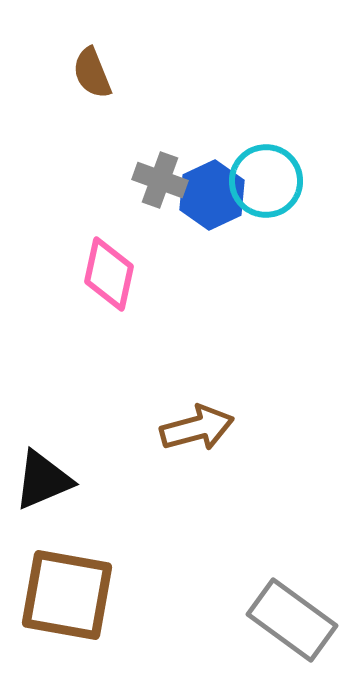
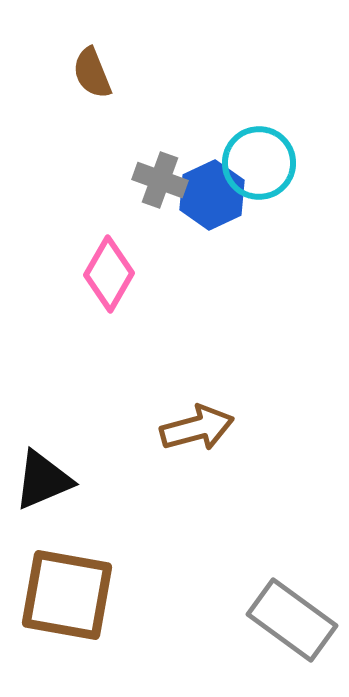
cyan circle: moved 7 px left, 18 px up
pink diamond: rotated 18 degrees clockwise
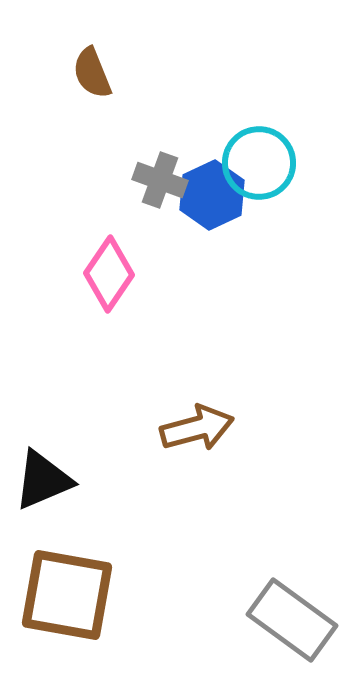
pink diamond: rotated 4 degrees clockwise
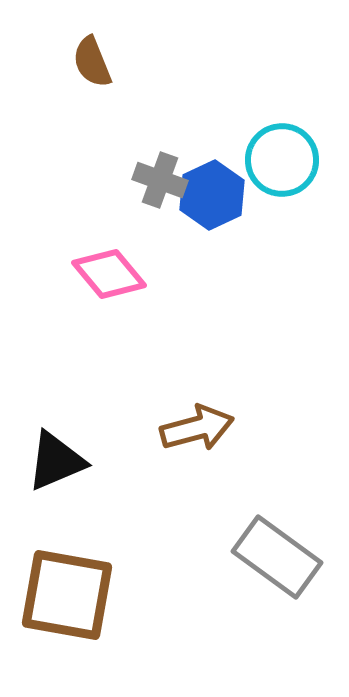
brown semicircle: moved 11 px up
cyan circle: moved 23 px right, 3 px up
pink diamond: rotated 74 degrees counterclockwise
black triangle: moved 13 px right, 19 px up
gray rectangle: moved 15 px left, 63 px up
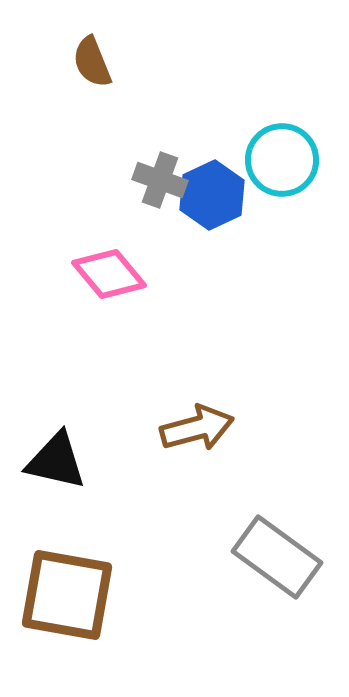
black triangle: rotated 36 degrees clockwise
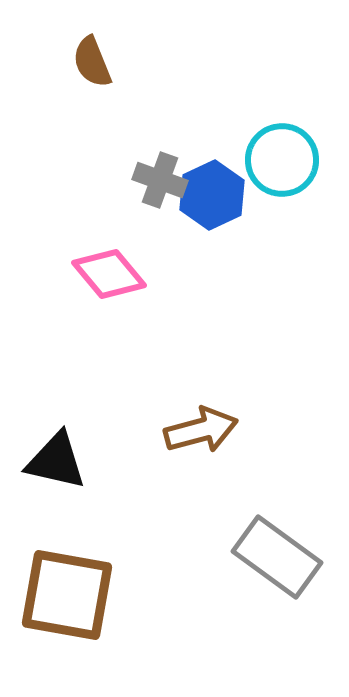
brown arrow: moved 4 px right, 2 px down
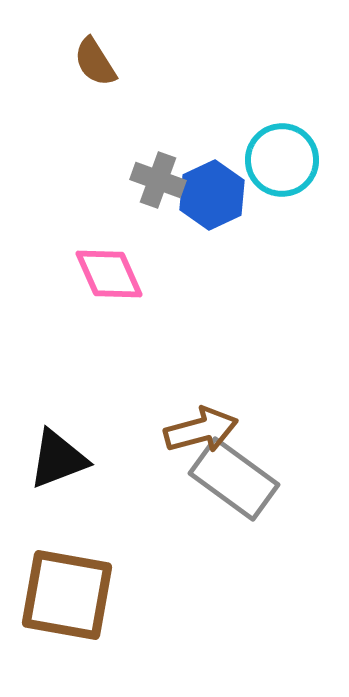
brown semicircle: moved 3 px right; rotated 10 degrees counterclockwise
gray cross: moved 2 px left
pink diamond: rotated 16 degrees clockwise
black triangle: moved 2 px right, 2 px up; rotated 34 degrees counterclockwise
gray rectangle: moved 43 px left, 78 px up
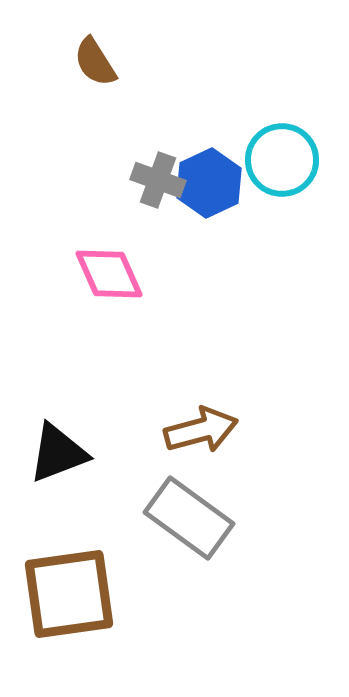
blue hexagon: moved 3 px left, 12 px up
black triangle: moved 6 px up
gray rectangle: moved 45 px left, 39 px down
brown square: moved 2 px right, 1 px up; rotated 18 degrees counterclockwise
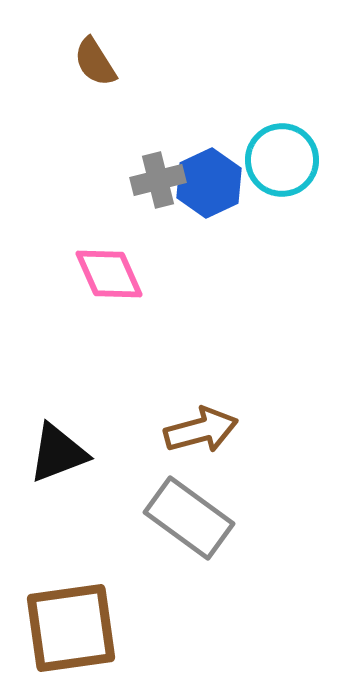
gray cross: rotated 34 degrees counterclockwise
brown square: moved 2 px right, 34 px down
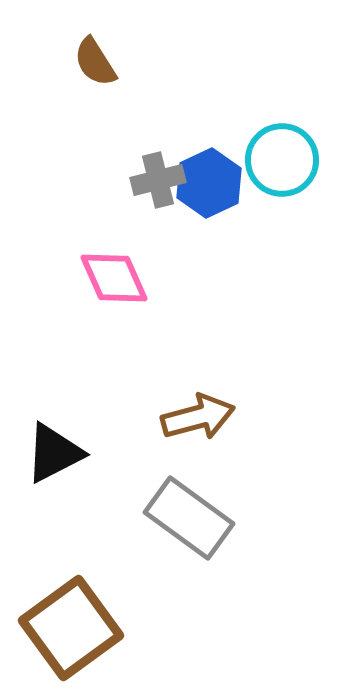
pink diamond: moved 5 px right, 4 px down
brown arrow: moved 3 px left, 13 px up
black triangle: moved 4 px left; rotated 6 degrees counterclockwise
brown square: rotated 28 degrees counterclockwise
